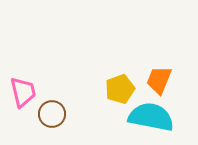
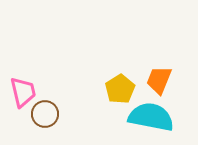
yellow pentagon: rotated 12 degrees counterclockwise
brown circle: moved 7 px left
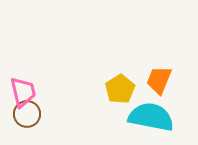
brown circle: moved 18 px left
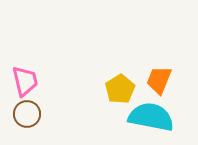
pink trapezoid: moved 2 px right, 11 px up
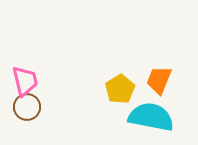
brown circle: moved 7 px up
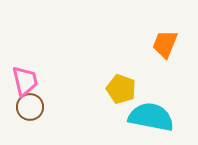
orange trapezoid: moved 6 px right, 36 px up
yellow pentagon: moved 1 px right; rotated 20 degrees counterclockwise
brown circle: moved 3 px right
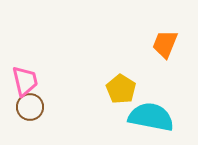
yellow pentagon: rotated 12 degrees clockwise
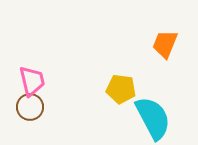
pink trapezoid: moved 7 px right
yellow pentagon: rotated 24 degrees counterclockwise
cyan semicircle: moved 2 px right, 1 px down; rotated 51 degrees clockwise
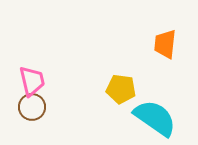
orange trapezoid: rotated 16 degrees counterclockwise
brown circle: moved 2 px right
cyan semicircle: moved 2 px right; rotated 27 degrees counterclockwise
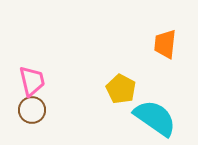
yellow pentagon: rotated 20 degrees clockwise
brown circle: moved 3 px down
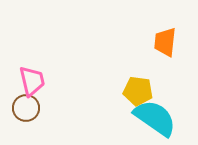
orange trapezoid: moved 2 px up
yellow pentagon: moved 17 px right, 2 px down; rotated 20 degrees counterclockwise
brown circle: moved 6 px left, 2 px up
